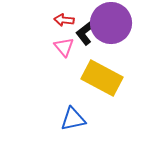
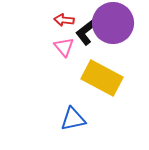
purple circle: moved 2 px right
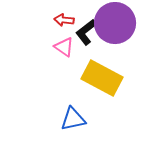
purple circle: moved 2 px right
pink triangle: rotated 15 degrees counterclockwise
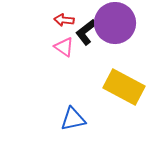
yellow rectangle: moved 22 px right, 9 px down
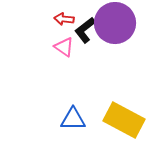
red arrow: moved 1 px up
black L-shape: moved 1 px left, 2 px up
yellow rectangle: moved 33 px down
blue triangle: rotated 12 degrees clockwise
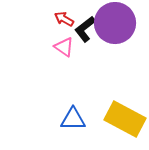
red arrow: rotated 24 degrees clockwise
black L-shape: moved 1 px up
yellow rectangle: moved 1 px right, 1 px up
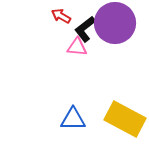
red arrow: moved 3 px left, 3 px up
pink triangle: moved 13 px right; rotated 30 degrees counterclockwise
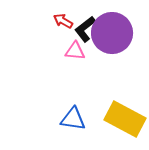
red arrow: moved 2 px right, 5 px down
purple circle: moved 3 px left, 10 px down
pink triangle: moved 2 px left, 4 px down
blue triangle: rotated 8 degrees clockwise
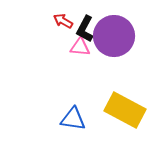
black L-shape: rotated 24 degrees counterclockwise
purple circle: moved 2 px right, 3 px down
pink triangle: moved 5 px right, 4 px up
yellow rectangle: moved 9 px up
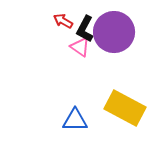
purple circle: moved 4 px up
pink triangle: rotated 30 degrees clockwise
yellow rectangle: moved 2 px up
blue triangle: moved 2 px right, 1 px down; rotated 8 degrees counterclockwise
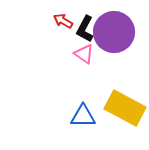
pink triangle: moved 4 px right, 7 px down
blue triangle: moved 8 px right, 4 px up
